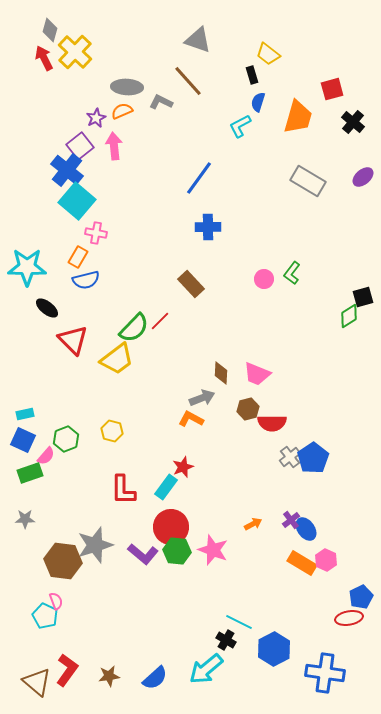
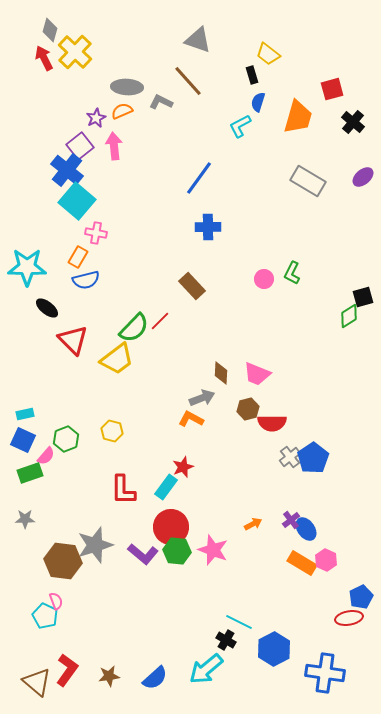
green L-shape at (292, 273): rotated 10 degrees counterclockwise
brown rectangle at (191, 284): moved 1 px right, 2 px down
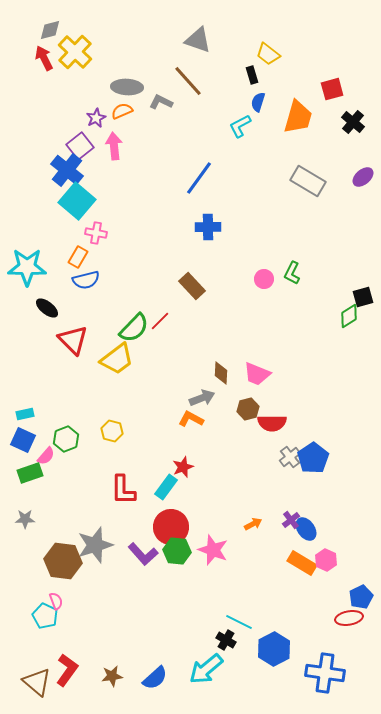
gray diamond at (50, 30): rotated 60 degrees clockwise
purple L-shape at (143, 554): rotated 8 degrees clockwise
brown star at (109, 676): moved 3 px right
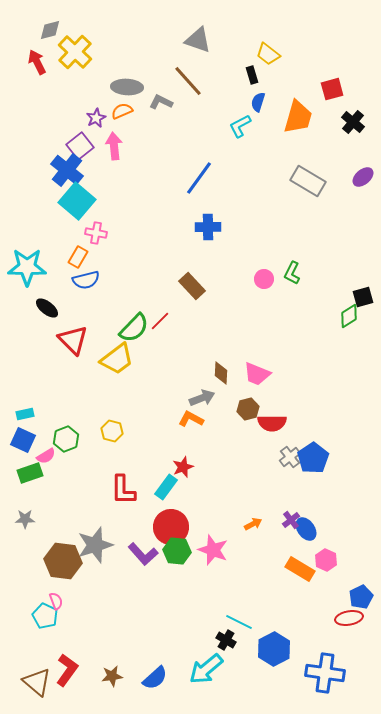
red arrow at (44, 58): moved 7 px left, 4 px down
pink semicircle at (46, 456): rotated 18 degrees clockwise
orange rectangle at (302, 563): moved 2 px left, 6 px down
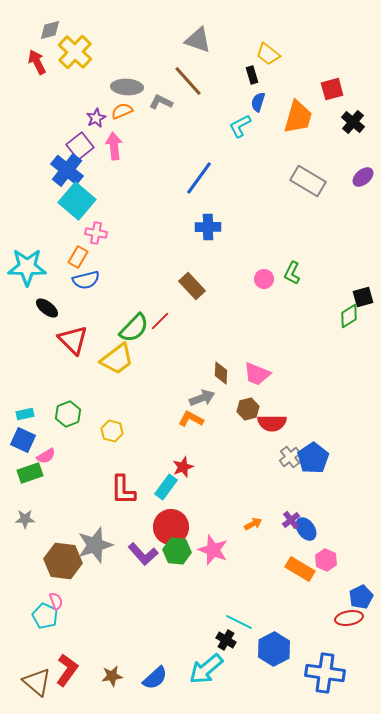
green hexagon at (66, 439): moved 2 px right, 25 px up
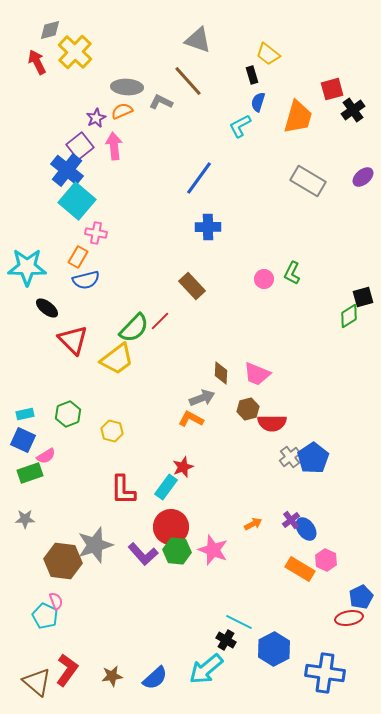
black cross at (353, 122): moved 12 px up; rotated 15 degrees clockwise
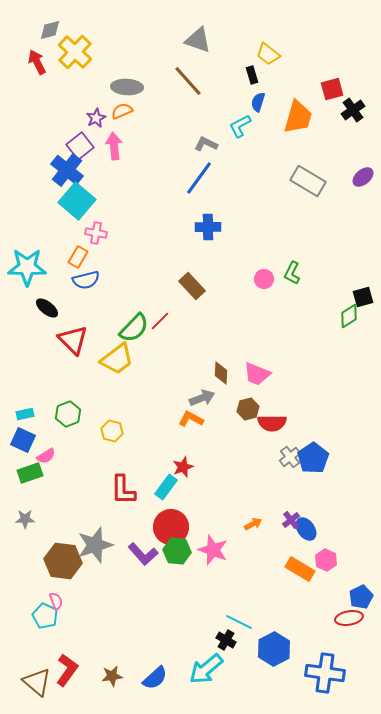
gray L-shape at (161, 102): moved 45 px right, 42 px down
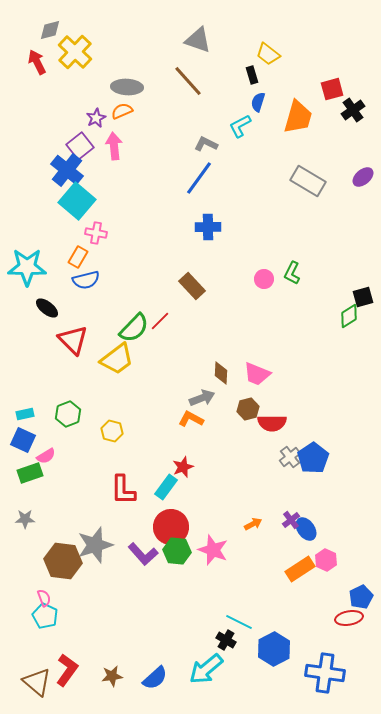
orange rectangle at (300, 569): rotated 64 degrees counterclockwise
pink semicircle at (56, 601): moved 12 px left, 3 px up
